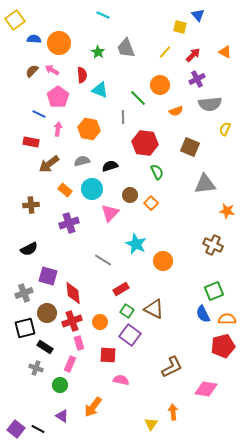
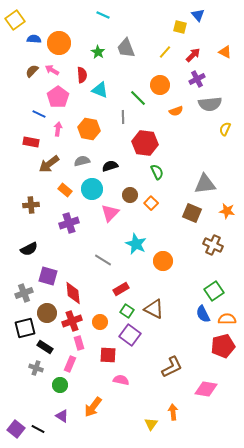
brown square at (190, 147): moved 2 px right, 66 px down
green square at (214, 291): rotated 12 degrees counterclockwise
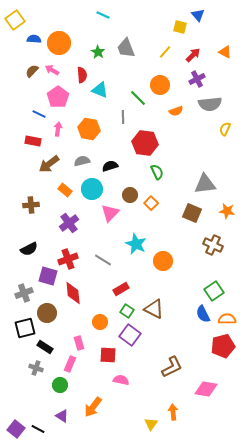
red rectangle at (31, 142): moved 2 px right, 1 px up
purple cross at (69, 223): rotated 18 degrees counterclockwise
red cross at (72, 321): moved 4 px left, 62 px up
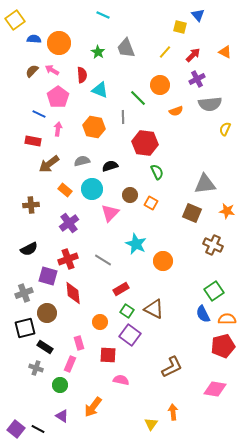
orange hexagon at (89, 129): moved 5 px right, 2 px up
orange square at (151, 203): rotated 16 degrees counterclockwise
pink diamond at (206, 389): moved 9 px right
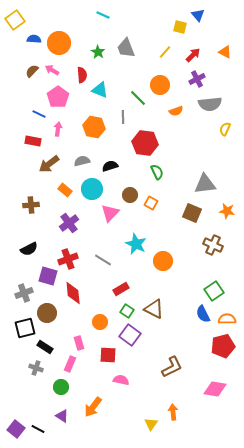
green circle at (60, 385): moved 1 px right, 2 px down
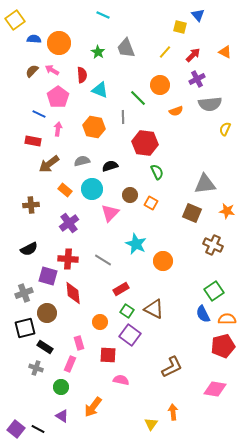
red cross at (68, 259): rotated 24 degrees clockwise
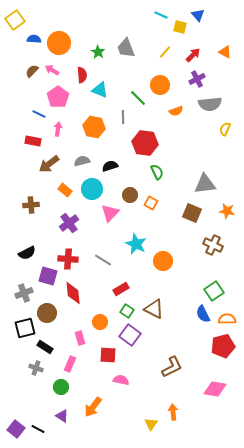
cyan line at (103, 15): moved 58 px right
black semicircle at (29, 249): moved 2 px left, 4 px down
pink rectangle at (79, 343): moved 1 px right, 5 px up
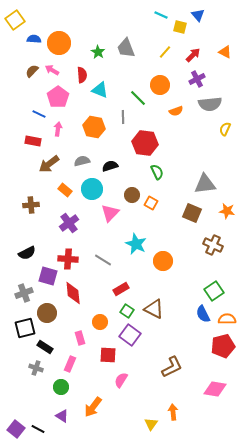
brown circle at (130, 195): moved 2 px right
pink semicircle at (121, 380): rotated 70 degrees counterclockwise
